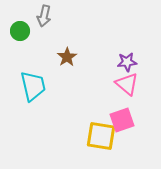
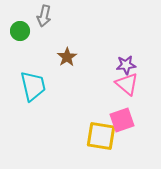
purple star: moved 1 px left, 3 px down
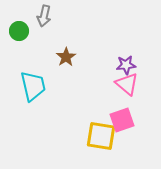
green circle: moved 1 px left
brown star: moved 1 px left
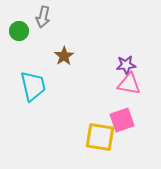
gray arrow: moved 1 px left, 1 px down
brown star: moved 2 px left, 1 px up
pink triangle: moved 2 px right; rotated 30 degrees counterclockwise
yellow square: moved 1 px left, 1 px down
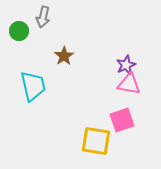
purple star: rotated 18 degrees counterclockwise
yellow square: moved 4 px left, 4 px down
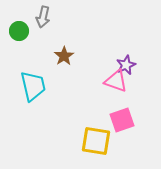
pink triangle: moved 13 px left, 3 px up; rotated 10 degrees clockwise
